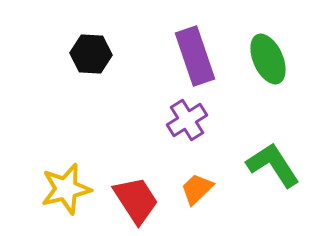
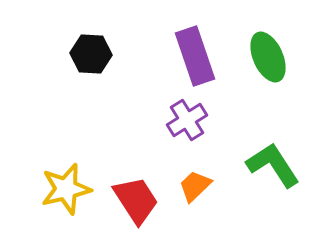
green ellipse: moved 2 px up
orange trapezoid: moved 2 px left, 3 px up
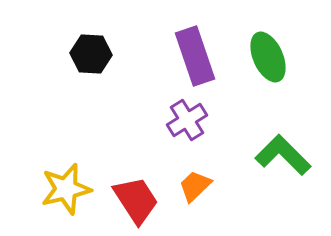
green L-shape: moved 10 px right, 10 px up; rotated 12 degrees counterclockwise
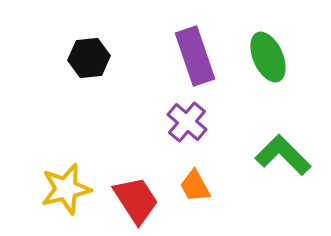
black hexagon: moved 2 px left, 4 px down; rotated 9 degrees counterclockwise
purple cross: moved 2 px down; rotated 18 degrees counterclockwise
orange trapezoid: rotated 75 degrees counterclockwise
